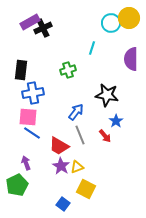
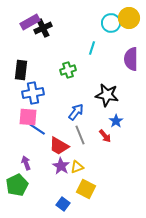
blue line: moved 5 px right, 4 px up
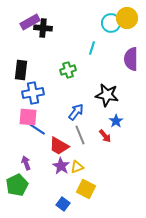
yellow circle: moved 2 px left
black cross: rotated 30 degrees clockwise
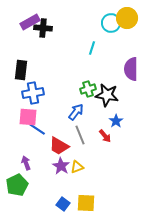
purple semicircle: moved 10 px down
green cross: moved 20 px right, 19 px down
yellow square: moved 14 px down; rotated 24 degrees counterclockwise
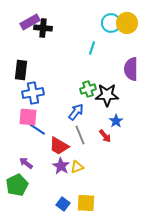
yellow circle: moved 5 px down
black star: rotated 10 degrees counterclockwise
purple arrow: rotated 32 degrees counterclockwise
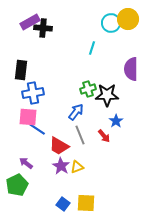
yellow circle: moved 1 px right, 4 px up
red arrow: moved 1 px left
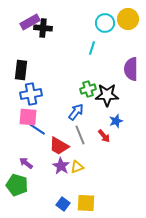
cyan circle: moved 6 px left
blue cross: moved 2 px left, 1 px down
blue star: rotated 16 degrees clockwise
green pentagon: rotated 30 degrees counterclockwise
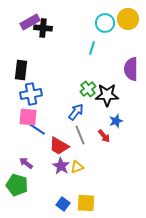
green cross: rotated 21 degrees counterclockwise
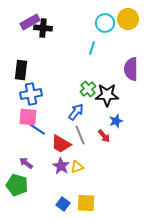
red trapezoid: moved 2 px right, 2 px up
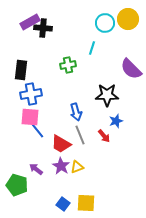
purple semicircle: rotated 45 degrees counterclockwise
green cross: moved 20 px left, 24 px up; rotated 28 degrees clockwise
blue arrow: rotated 126 degrees clockwise
pink square: moved 2 px right
blue line: moved 1 px down; rotated 18 degrees clockwise
purple arrow: moved 10 px right, 6 px down
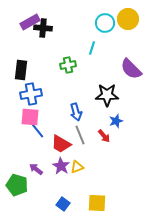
yellow square: moved 11 px right
